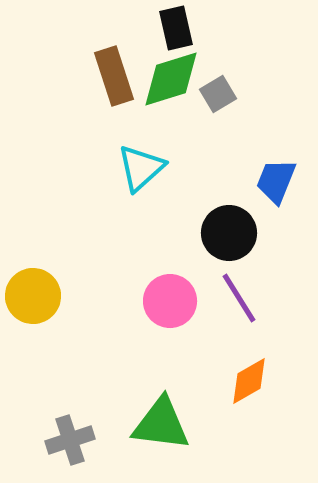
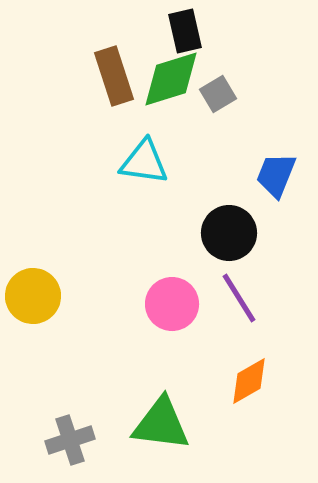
black rectangle: moved 9 px right, 3 px down
cyan triangle: moved 3 px right, 6 px up; rotated 50 degrees clockwise
blue trapezoid: moved 6 px up
pink circle: moved 2 px right, 3 px down
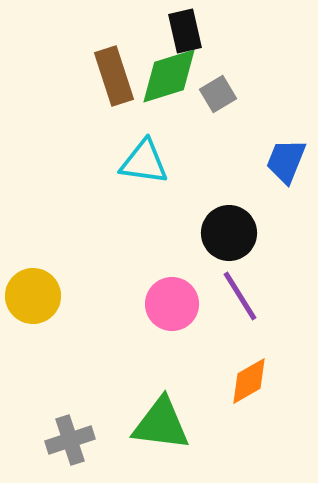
green diamond: moved 2 px left, 3 px up
blue trapezoid: moved 10 px right, 14 px up
purple line: moved 1 px right, 2 px up
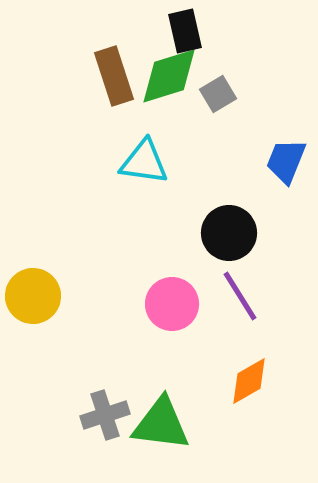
gray cross: moved 35 px right, 25 px up
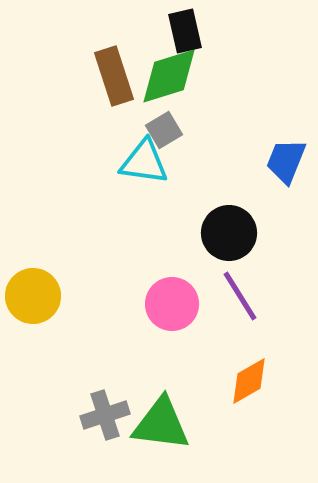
gray square: moved 54 px left, 36 px down
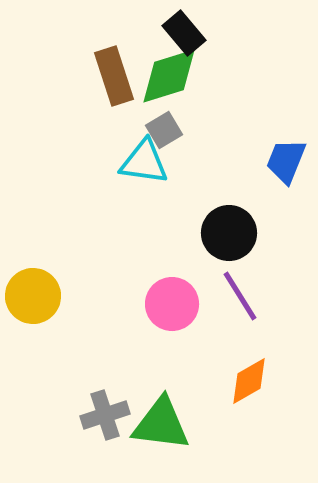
black rectangle: moved 1 px left, 2 px down; rotated 27 degrees counterclockwise
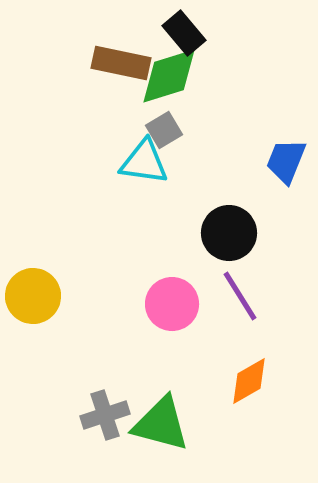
brown rectangle: moved 7 px right, 13 px up; rotated 60 degrees counterclockwise
green triangle: rotated 8 degrees clockwise
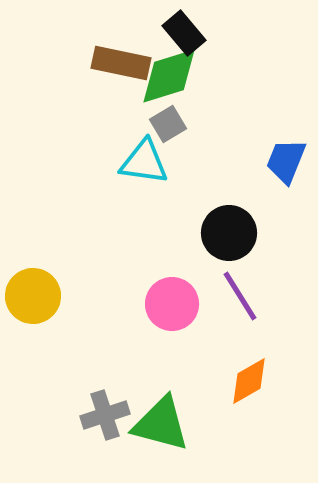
gray square: moved 4 px right, 6 px up
